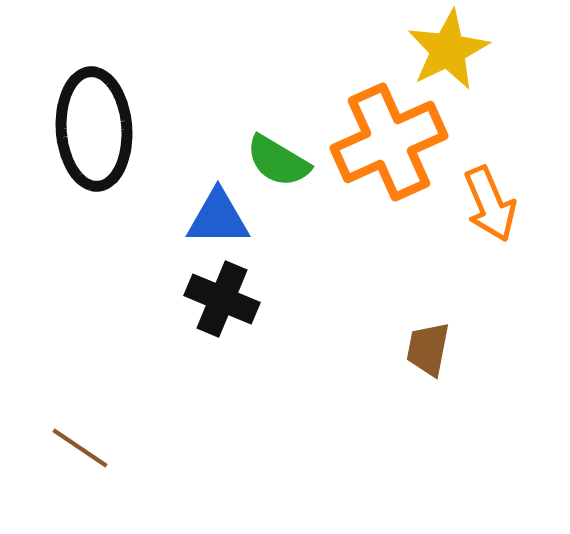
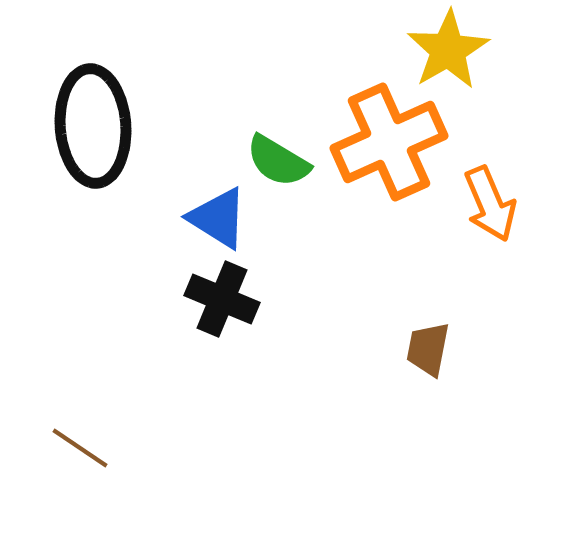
yellow star: rotated 4 degrees counterclockwise
black ellipse: moved 1 px left, 3 px up
blue triangle: rotated 32 degrees clockwise
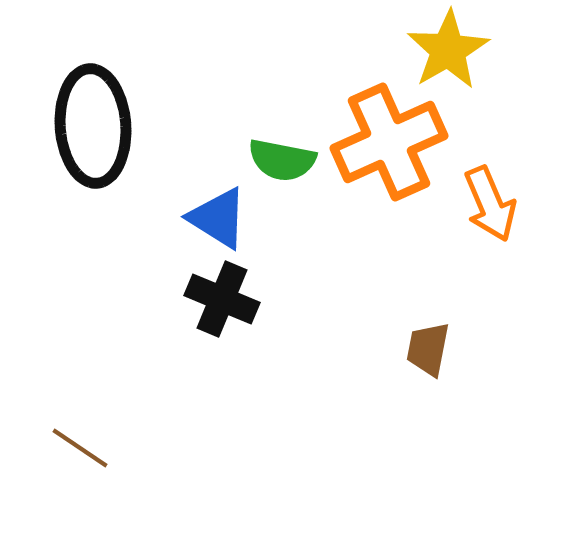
green semicircle: moved 4 px right, 1 px up; rotated 20 degrees counterclockwise
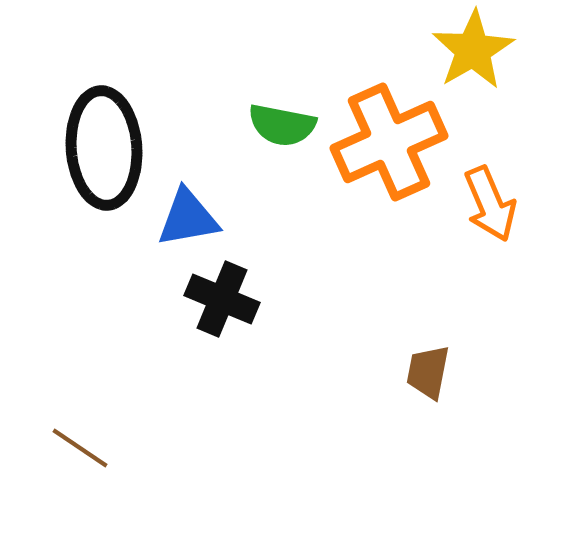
yellow star: moved 25 px right
black ellipse: moved 11 px right, 22 px down
green semicircle: moved 35 px up
blue triangle: moved 30 px left; rotated 42 degrees counterclockwise
brown trapezoid: moved 23 px down
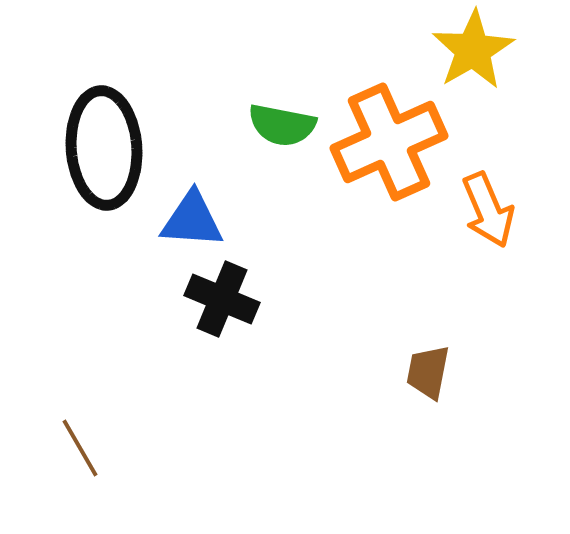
orange arrow: moved 2 px left, 6 px down
blue triangle: moved 4 px right, 2 px down; rotated 14 degrees clockwise
brown line: rotated 26 degrees clockwise
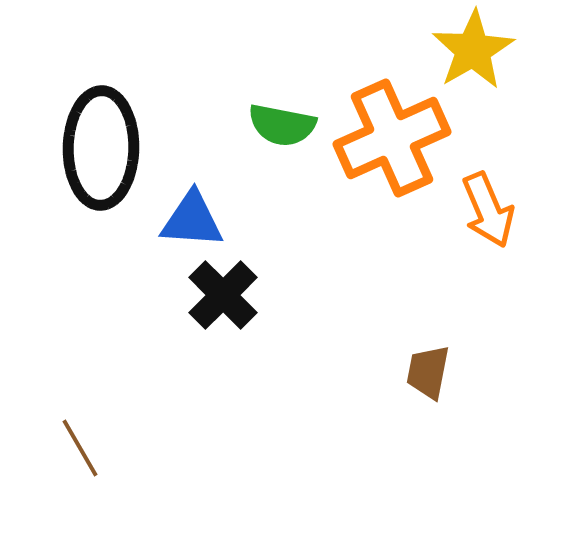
orange cross: moved 3 px right, 4 px up
black ellipse: moved 3 px left; rotated 5 degrees clockwise
black cross: moved 1 px right, 4 px up; rotated 22 degrees clockwise
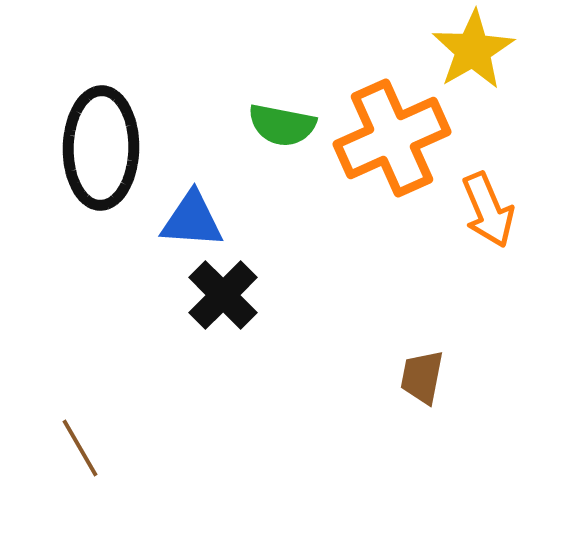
brown trapezoid: moved 6 px left, 5 px down
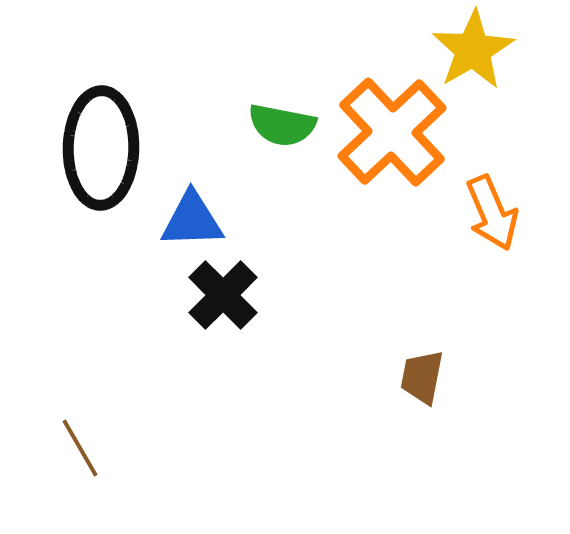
orange cross: moved 6 px up; rotated 19 degrees counterclockwise
orange arrow: moved 4 px right, 3 px down
blue triangle: rotated 6 degrees counterclockwise
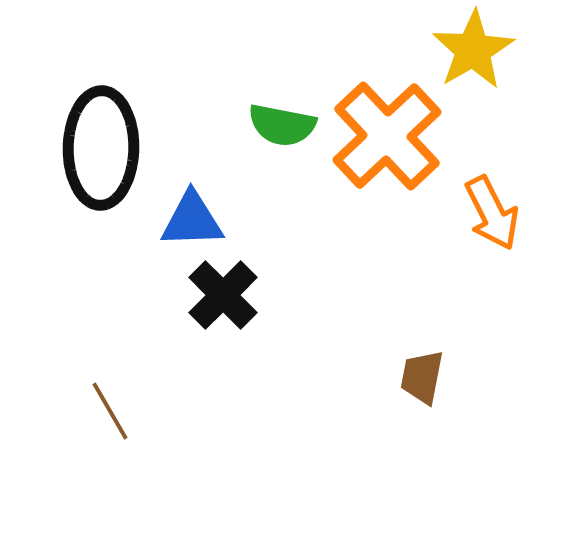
orange cross: moved 5 px left, 4 px down
orange arrow: rotated 4 degrees counterclockwise
brown line: moved 30 px right, 37 px up
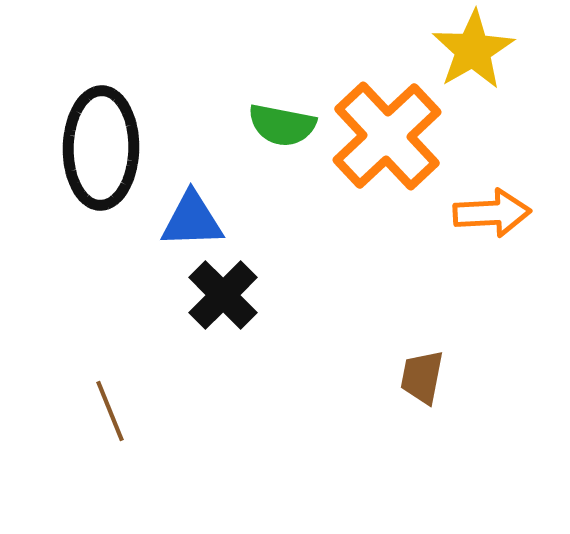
orange arrow: rotated 66 degrees counterclockwise
brown line: rotated 8 degrees clockwise
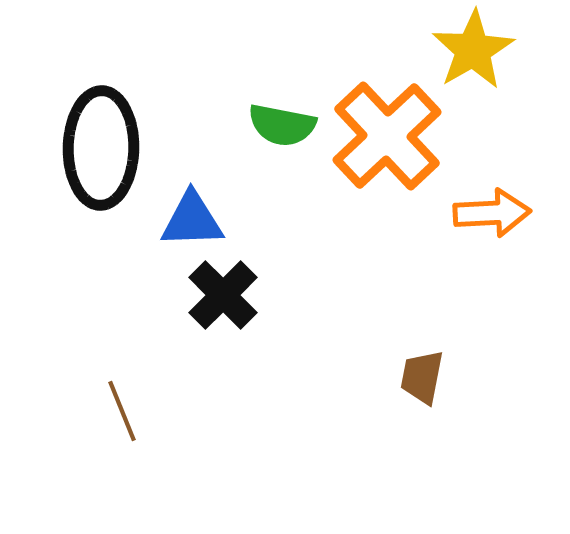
brown line: moved 12 px right
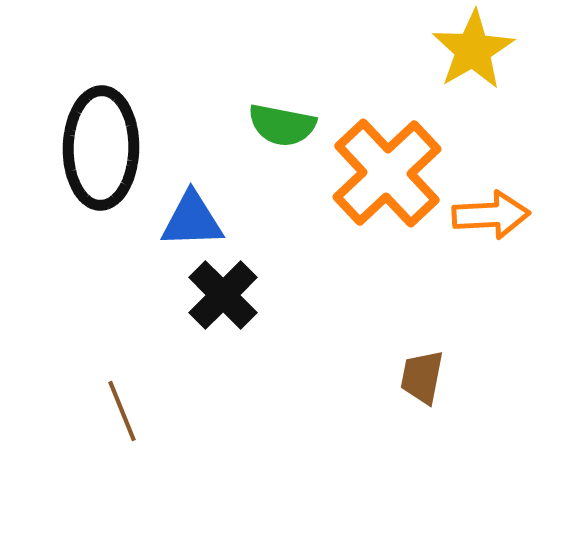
orange cross: moved 37 px down
orange arrow: moved 1 px left, 2 px down
